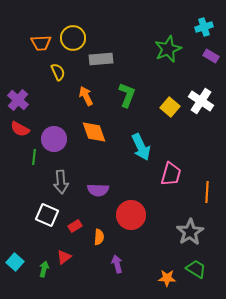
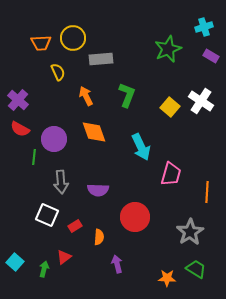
red circle: moved 4 px right, 2 px down
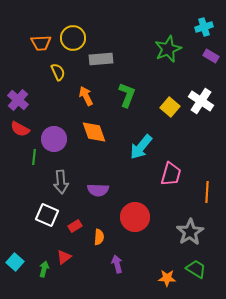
cyan arrow: rotated 64 degrees clockwise
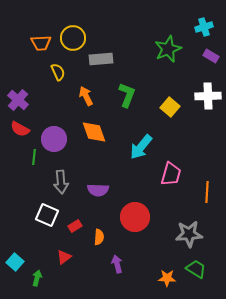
white cross: moved 7 px right, 5 px up; rotated 35 degrees counterclockwise
gray star: moved 1 px left, 2 px down; rotated 28 degrees clockwise
green arrow: moved 7 px left, 9 px down
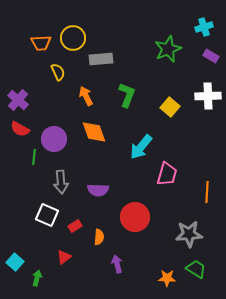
pink trapezoid: moved 4 px left
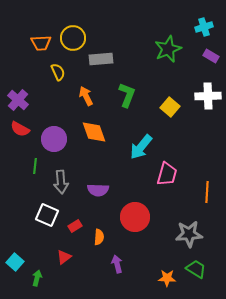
green line: moved 1 px right, 9 px down
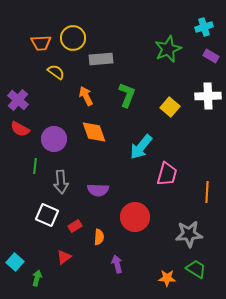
yellow semicircle: moved 2 px left; rotated 30 degrees counterclockwise
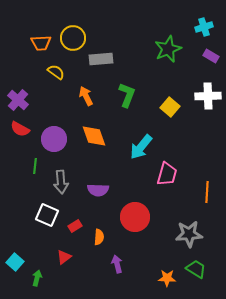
orange diamond: moved 4 px down
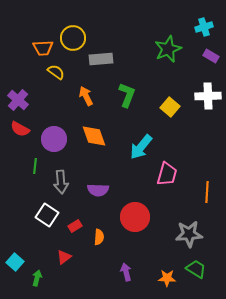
orange trapezoid: moved 2 px right, 5 px down
white square: rotated 10 degrees clockwise
purple arrow: moved 9 px right, 8 px down
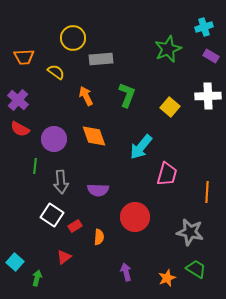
orange trapezoid: moved 19 px left, 9 px down
white square: moved 5 px right
gray star: moved 1 px right, 2 px up; rotated 16 degrees clockwise
orange star: rotated 24 degrees counterclockwise
